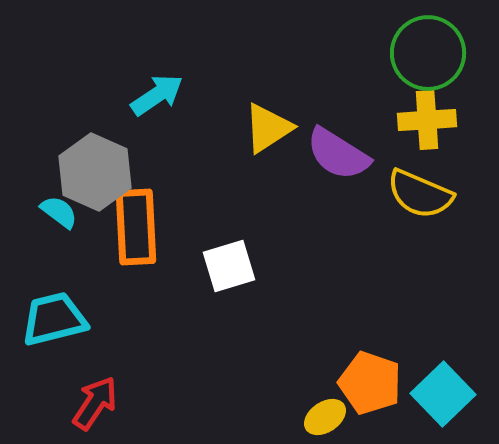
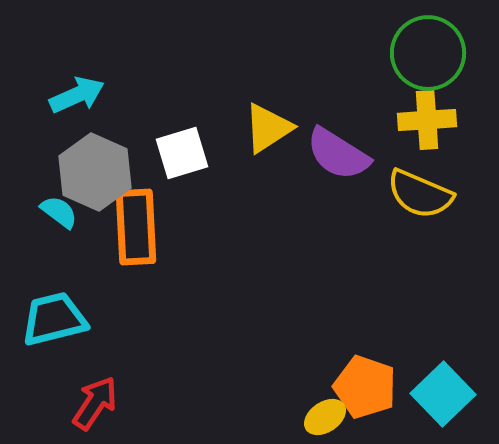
cyan arrow: moved 80 px left; rotated 10 degrees clockwise
white square: moved 47 px left, 113 px up
orange pentagon: moved 5 px left, 4 px down
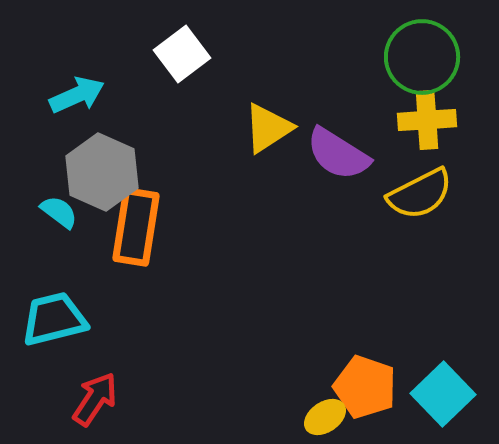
green circle: moved 6 px left, 4 px down
white square: moved 99 px up; rotated 20 degrees counterclockwise
gray hexagon: moved 7 px right
yellow semicircle: rotated 50 degrees counterclockwise
orange rectangle: rotated 12 degrees clockwise
red arrow: moved 4 px up
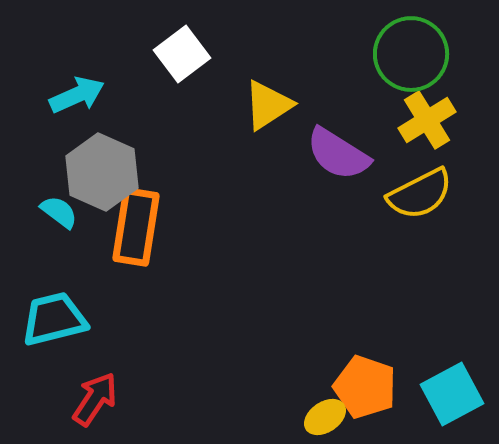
green circle: moved 11 px left, 3 px up
yellow cross: rotated 28 degrees counterclockwise
yellow triangle: moved 23 px up
cyan square: moved 9 px right; rotated 16 degrees clockwise
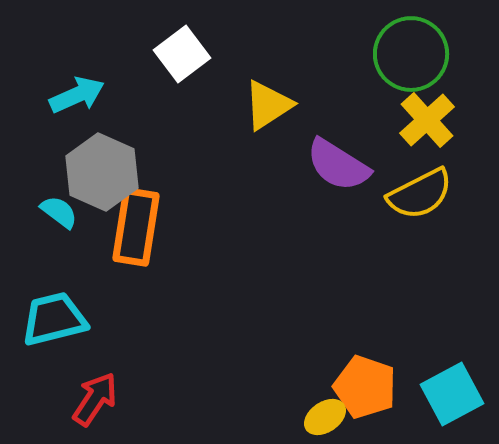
yellow cross: rotated 10 degrees counterclockwise
purple semicircle: moved 11 px down
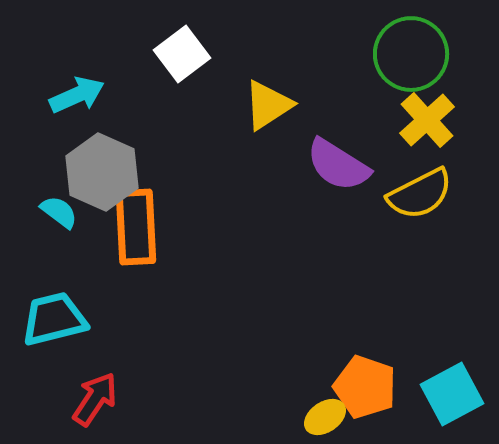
orange rectangle: rotated 12 degrees counterclockwise
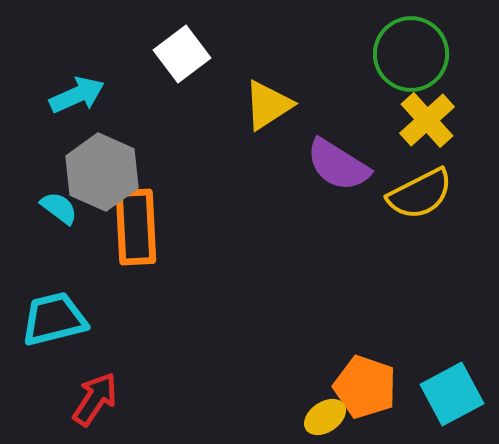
cyan semicircle: moved 4 px up
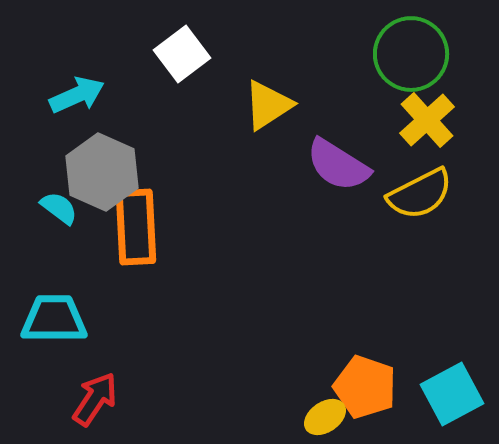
cyan trapezoid: rotated 14 degrees clockwise
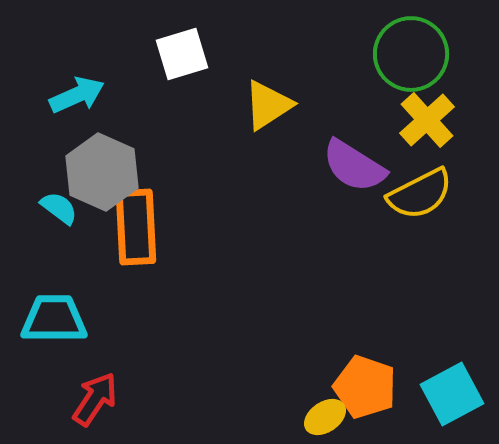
white square: rotated 20 degrees clockwise
purple semicircle: moved 16 px right, 1 px down
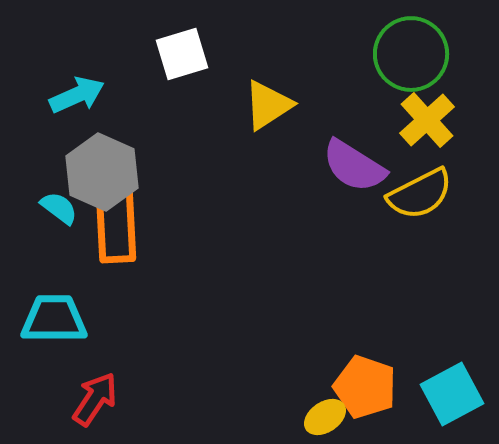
orange rectangle: moved 20 px left, 2 px up
